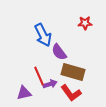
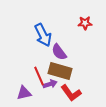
brown rectangle: moved 13 px left, 1 px up
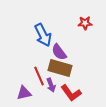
brown rectangle: moved 3 px up
purple arrow: moved 1 px right, 1 px down; rotated 88 degrees clockwise
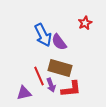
red star: rotated 24 degrees counterclockwise
purple semicircle: moved 10 px up
red L-shape: moved 4 px up; rotated 60 degrees counterclockwise
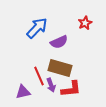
blue arrow: moved 6 px left, 7 px up; rotated 110 degrees counterclockwise
purple semicircle: rotated 78 degrees counterclockwise
purple triangle: moved 1 px left, 1 px up
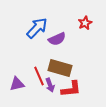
purple semicircle: moved 2 px left, 3 px up
purple arrow: moved 1 px left
purple triangle: moved 6 px left, 8 px up
